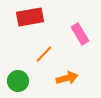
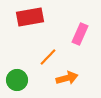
pink rectangle: rotated 55 degrees clockwise
orange line: moved 4 px right, 3 px down
green circle: moved 1 px left, 1 px up
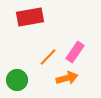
pink rectangle: moved 5 px left, 18 px down; rotated 10 degrees clockwise
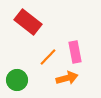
red rectangle: moved 2 px left, 5 px down; rotated 48 degrees clockwise
pink rectangle: rotated 45 degrees counterclockwise
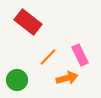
pink rectangle: moved 5 px right, 3 px down; rotated 15 degrees counterclockwise
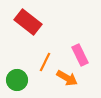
orange line: moved 3 px left, 5 px down; rotated 18 degrees counterclockwise
orange arrow: rotated 45 degrees clockwise
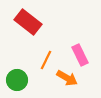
orange line: moved 1 px right, 2 px up
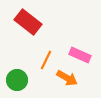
pink rectangle: rotated 40 degrees counterclockwise
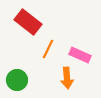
orange line: moved 2 px right, 11 px up
orange arrow: rotated 55 degrees clockwise
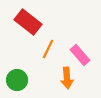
pink rectangle: rotated 25 degrees clockwise
